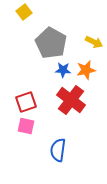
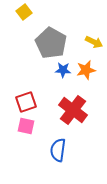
red cross: moved 2 px right, 10 px down
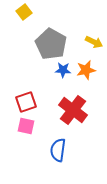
gray pentagon: moved 1 px down
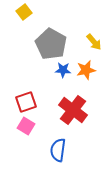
yellow arrow: rotated 24 degrees clockwise
pink square: rotated 18 degrees clockwise
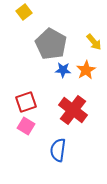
orange star: rotated 18 degrees counterclockwise
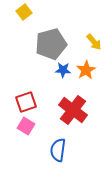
gray pentagon: rotated 28 degrees clockwise
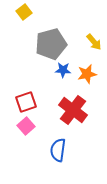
orange star: moved 1 px right, 4 px down; rotated 18 degrees clockwise
pink square: rotated 18 degrees clockwise
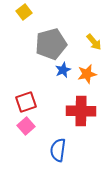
blue star: rotated 28 degrees counterclockwise
red cross: moved 8 px right, 1 px down; rotated 36 degrees counterclockwise
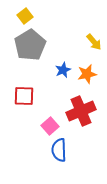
yellow square: moved 1 px right, 4 px down
gray pentagon: moved 21 px left, 1 px down; rotated 16 degrees counterclockwise
red square: moved 2 px left, 6 px up; rotated 20 degrees clockwise
red cross: rotated 24 degrees counterclockwise
pink square: moved 24 px right
blue semicircle: moved 1 px right; rotated 10 degrees counterclockwise
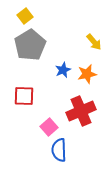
pink square: moved 1 px left, 1 px down
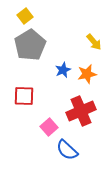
blue semicircle: moved 8 px right; rotated 45 degrees counterclockwise
